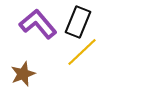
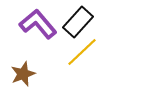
black rectangle: rotated 20 degrees clockwise
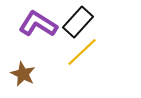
purple L-shape: rotated 18 degrees counterclockwise
brown star: rotated 25 degrees counterclockwise
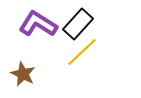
black rectangle: moved 2 px down
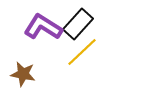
purple L-shape: moved 5 px right, 3 px down
brown star: rotated 15 degrees counterclockwise
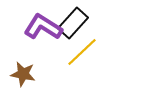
black rectangle: moved 5 px left, 1 px up
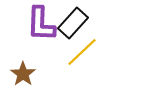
purple L-shape: moved 2 px left, 3 px up; rotated 120 degrees counterclockwise
brown star: rotated 25 degrees clockwise
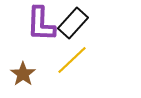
yellow line: moved 10 px left, 8 px down
